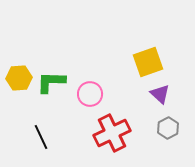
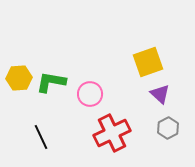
green L-shape: rotated 8 degrees clockwise
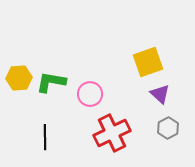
black line: moved 4 px right; rotated 25 degrees clockwise
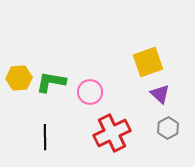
pink circle: moved 2 px up
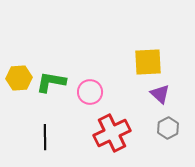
yellow square: rotated 16 degrees clockwise
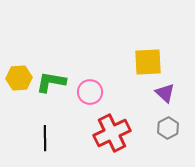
purple triangle: moved 5 px right, 1 px up
black line: moved 1 px down
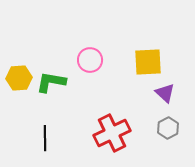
pink circle: moved 32 px up
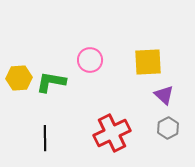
purple triangle: moved 1 px left, 2 px down
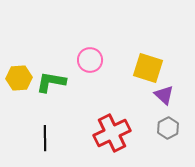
yellow square: moved 6 px down; rotated 20 degrees clockwise
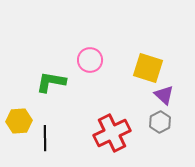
yellow hexagon: moved 43 px down
gray hexagon: moved 8 px left, 6 px up
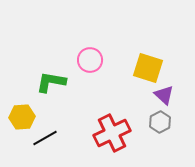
yellow hexagon: moved 3 px right, 4 px up
black line: rotated 60 degrees clockwise
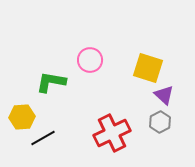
black line: moved 2 px left
